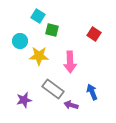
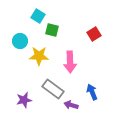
red square: rotated 24 degrees clockwise
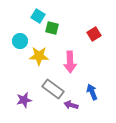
green square: moved 2 px up
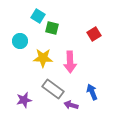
yellow star: moved 4 px right, 2 px down
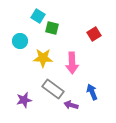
pink arrow: moved 2 px right, 1 px down
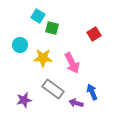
cyan circle: moved 4 px down
pink arrow: rotated 25 degrees counterclockwise
purple arrow: moved 5 px right, 2 px up
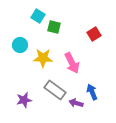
green square: moved 2 px right, 1 px up
gray rectangle: moved 2 px right, 1 px down
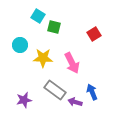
purple arrow: moved 1 px left, 1 px up
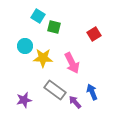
cyan circle: moved 5 px right, 1 px down
purple arrow: rotated 32 degrees clockwise
